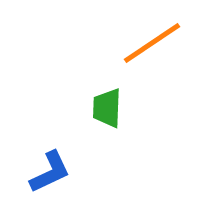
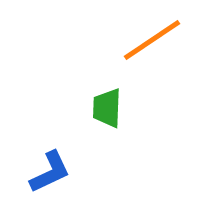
orange line: moved 3 px up
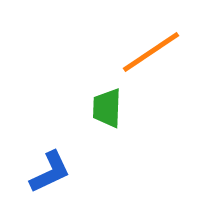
orange line: moved 1 px left, 12 px down
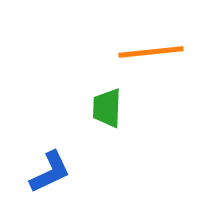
orange line: rotated 28 degrees clockwise
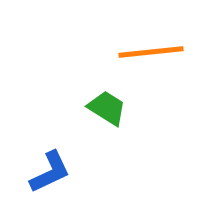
green trapezoid: rotated 120 degrees clockwise
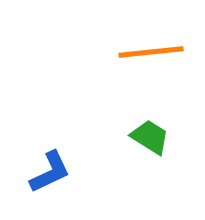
green trapezoid: moved 43 px right, 29 px down
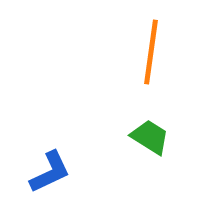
orange line: rotated 76 degrees counterclockwise
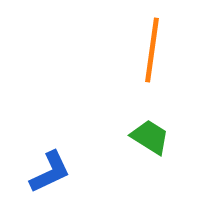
orange line: moved 1 px right, 2 px up
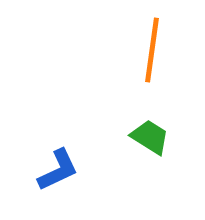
blue L-shape: moved 8 px right, 2 px up
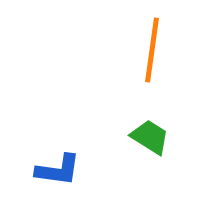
blue L-shape: rotated 33 degrees clockwise
